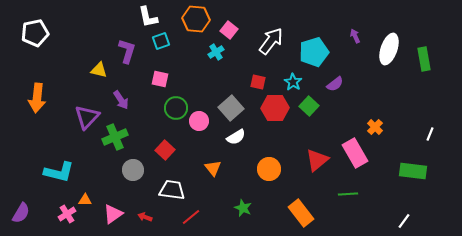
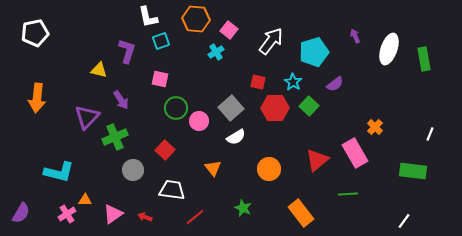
red line at (191, 217): moved 4 px right
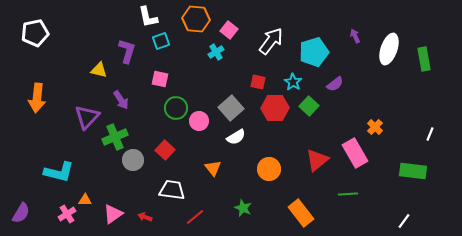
gray circle at (133, 170): moved 10 px up
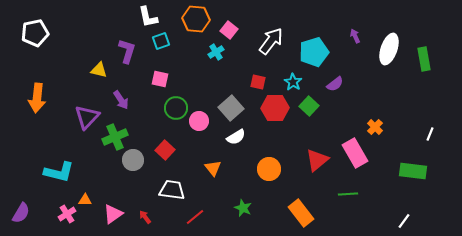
red arrow at (145, 217): rotated 32 degrees clockwise
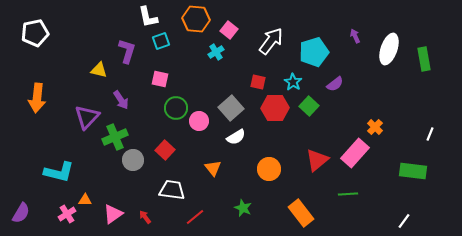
pink rectangle at (355, 153): rotated 72 degrees clockwise
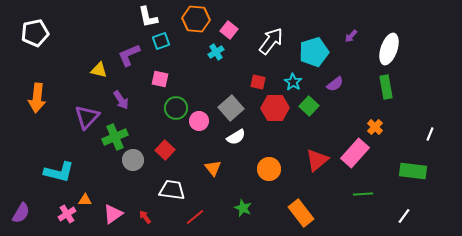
purple arrow at (355, 36): moved 4 px left; rotated 112 degrees counterclockwise
purple L-shape at (127, 51): moved 2 px right, 4 px down; rotated 130 degrees counterclockwise
green rectangle at (424, 59): moved 38 px left, 28 px down
green line at (348, 194): moved 15 px right
white line at (404, 221): moved 5 px up
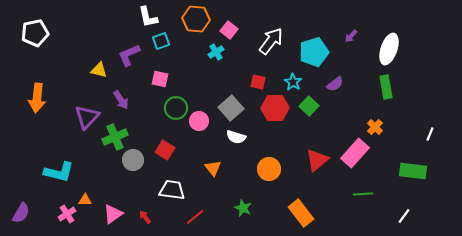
white semicircle at (236, 137): rotated 48 degrees clockwise
red square at (165, 150): rotated 12 degrees counterclockwise
